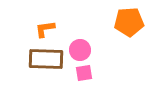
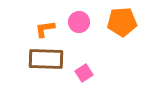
orange pentagon: moved 7 px left
pink circle: moved 1 px left, 28 px up
pink square: rotated 24 degrees counterclockwise
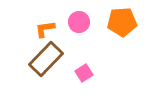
brown rectangle: rotated 48 degrees counterclockwise
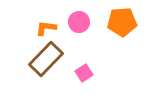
orange L-shape: moved 1 px right, 1 px up; rotated 15 degrees clockwise
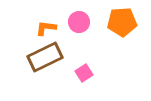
brown rectangle: moved 1 px left, 2 px up; rotated 20 degrees clockwise
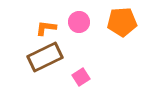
pink square: moved 3 px left, 4 px down
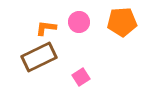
brown rectangle: moved 6 px left
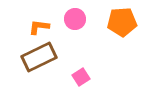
pink circle: moved 4 px left, 3 px up
orange L-shape: moved 7 px left, 1 px up
